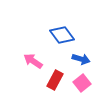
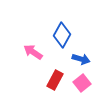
blue diamond: rotated 65 degrees clockwise
pink arrow: moved 9 px up
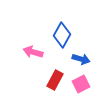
pink arrow: rotated 18 degrees counterclockwise
pink square: moved 1 px left, 1 px down; rotated 12 degrees clockwise
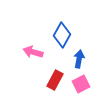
blue arrow: moved 2 px left; rotated 96 degrees counterclockwise
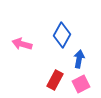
pink arrow: moved 11 px left, 8 px up
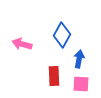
red rectangle: moved 1 px left, 4 px up; rotated 30 degrees counterclockwise
pink square: rotated 30 degrees clockwise
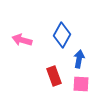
pink arrow: moved 4 px up
red rectangle: rotated 18 degrees counterclockwise
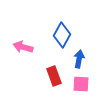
pink arrow: moved 1 px right, 7 px down
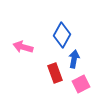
blue arrow: moved 5 px left
red rectangle: moved 1 px right, 3 px up
pink square: rotated 30 degrees counterclockwise
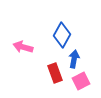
pink square: moved 3 px up
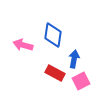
blue diamond: moved 9 px left; rotated 20 degrees counterclockwise
pink arrow: moved 2 px up
red rectangle: rotated 42 degrees counterclockwise
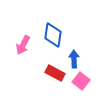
pink arrow: rotated 78 degrees counterclockwise
blue arrow: rotated 12 degrees counterclockwise
pink square: rotated 24 degrees counterclockwise
